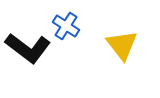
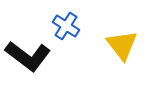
black L-shape: moved 8 px down
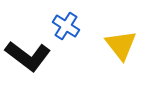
yellow triangle: moved 1 px left
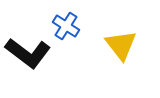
black L-shape: moved 3 px up
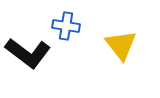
blue cross: rotated 24 degrees counterclockwise
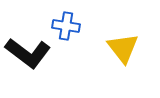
yellow triangle: moved 2 px right, 3 px down
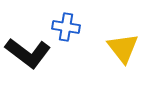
blue cross: moved 1 px down
